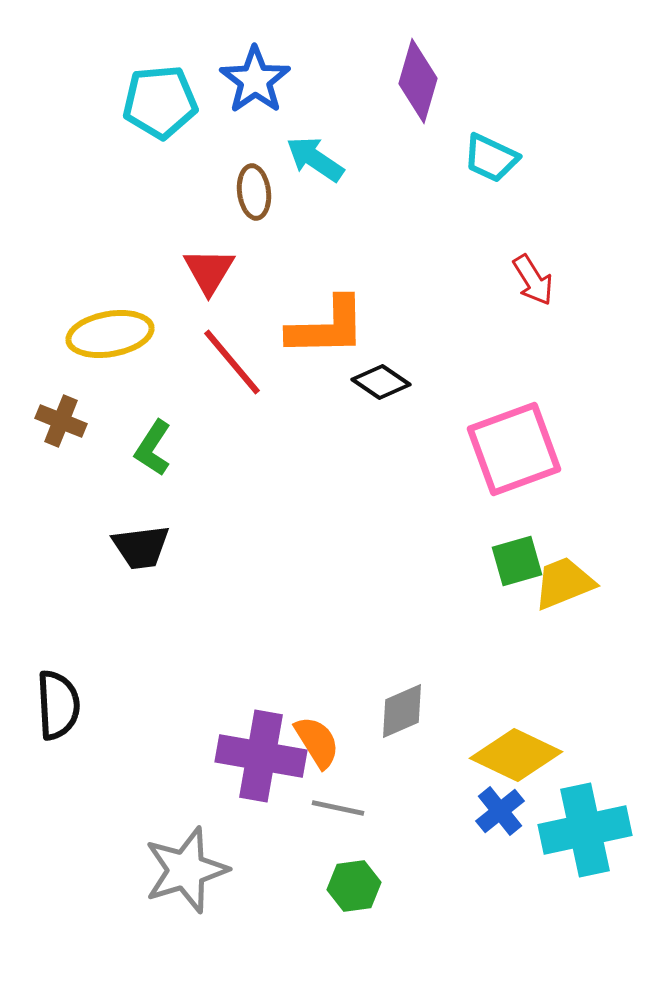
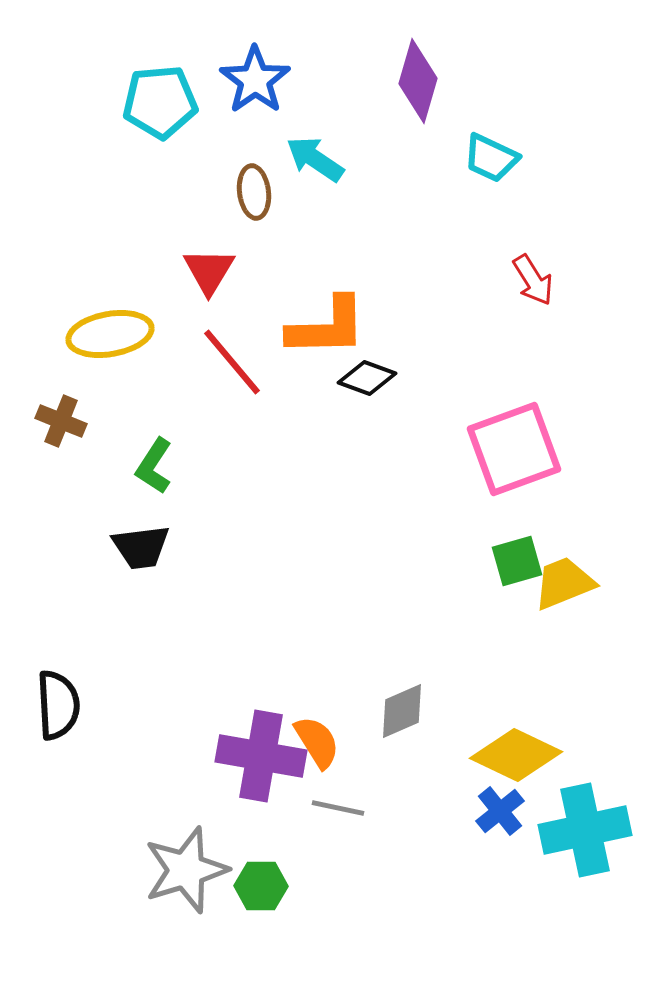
black diamond: moved 14 px left, 4 px up; rotated 14 degrees counterclockwise
green L-shape: moved 1 px right, 18 px down
green hexagon: moved 93 px left; rotated 9 degrees clockwise
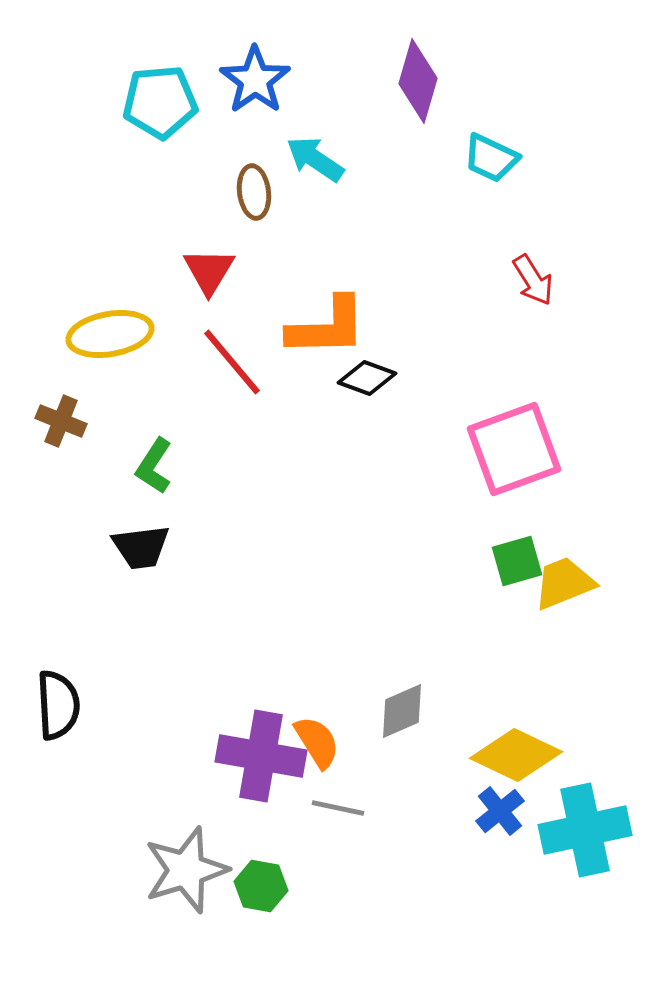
green hexagon: rotated 9 degrees clockwise
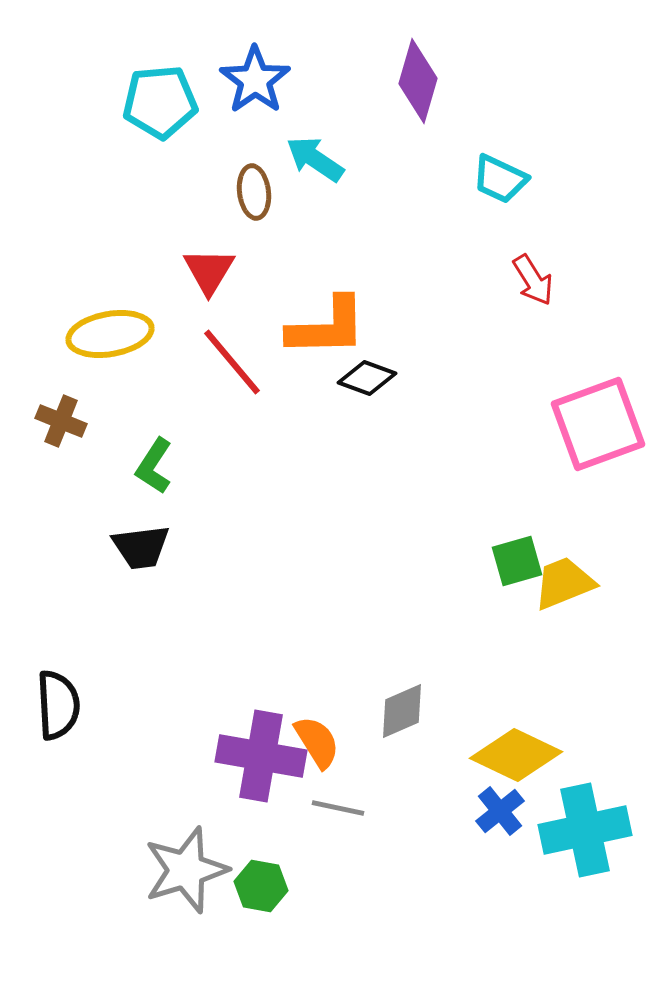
cyan trapezoid: moved 9 px right, 21 px down
pink square: moved 84 px right, 25 px up
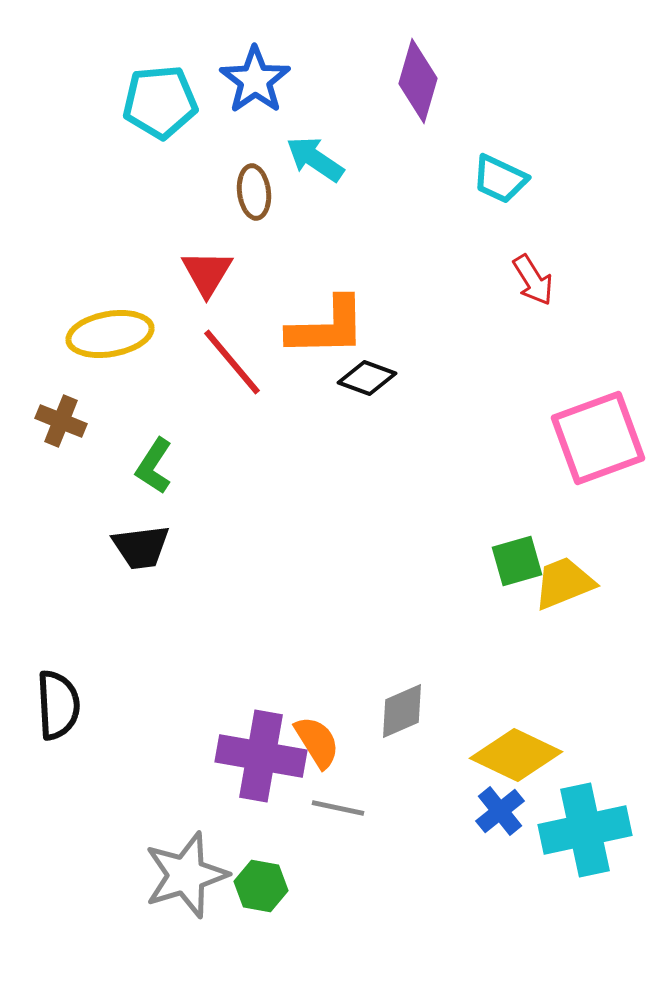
red triangle: moved 2 px left, 2 px down
pink square: moved 14 px down
gray star: moved 5 px down
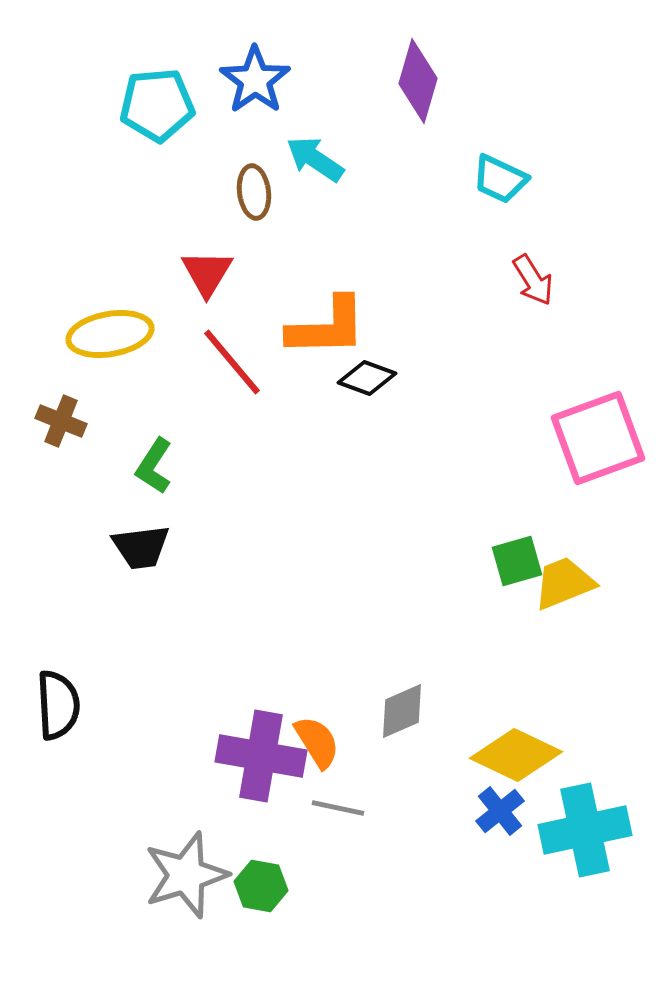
cyan pentagon: moved 3 px left, 3 px down
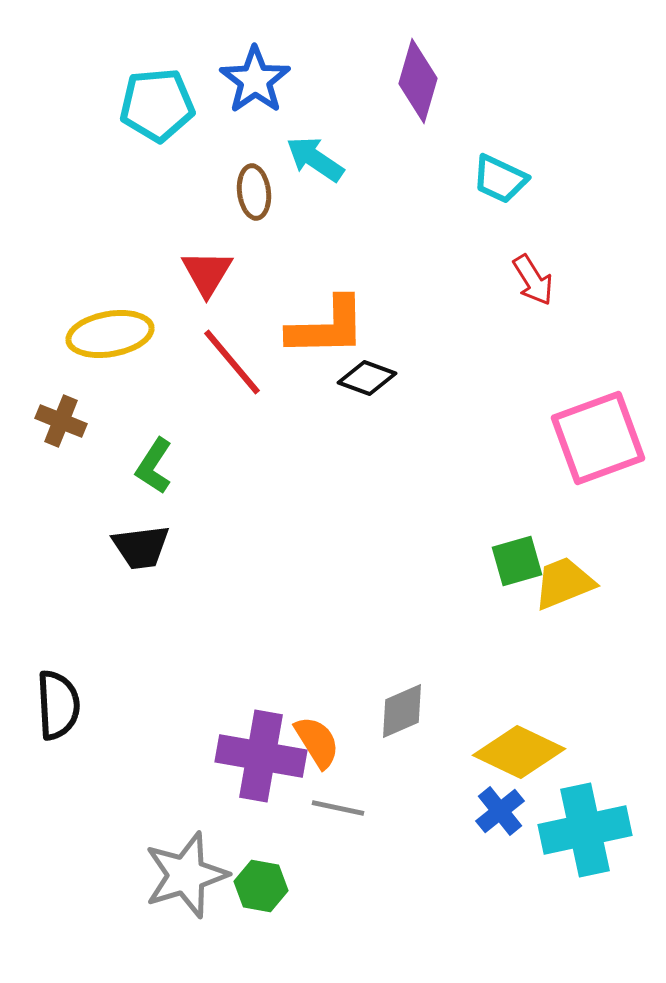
yellow diamond: moved 3 px right, 3 px up
